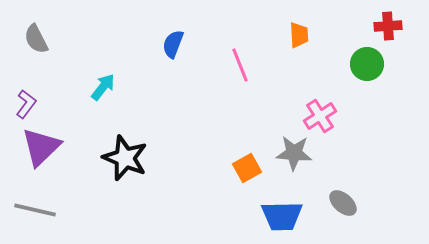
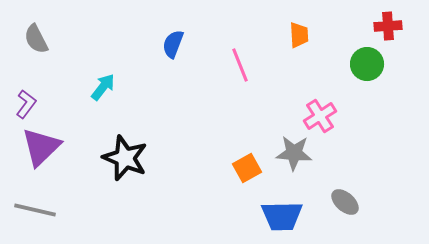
gray ellipse: moved 2 px right, 1 px up
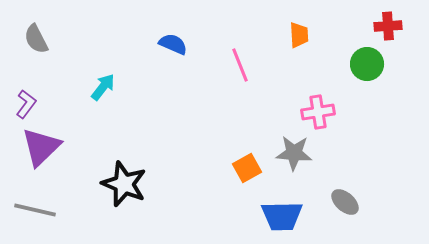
blue semicircle: rotated 92 degrees clockwise
pink cross: moved 2 px left, 4 px up; rotated 24 degrees clockwise
black star: moved 1 px left, 26 px down
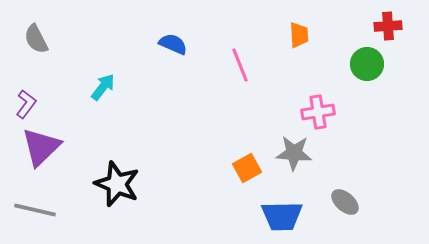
black star: moved 7 px left
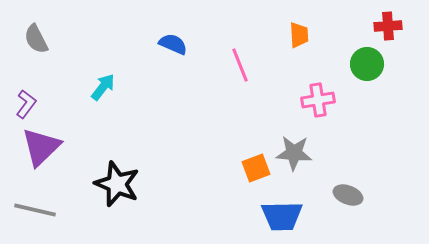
pink cross: moved 12 px up
orange square: moved 9 px right; rotated 8 degrees clockwise
gray ellipse: moved 3 px right, 7 px up; rotated 20 degrees counterclockwise
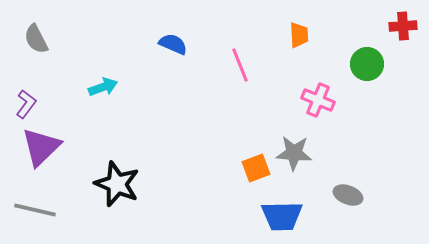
red cross: moved 15 px right
cyan arrow: rotated 32 degrees clockwise
pink cross: rotated 32 degrees clockwise
